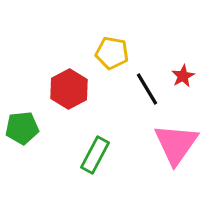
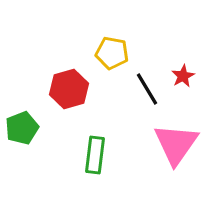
red hexagon: rotated 12 degrees clockwise
green pentagon: rotated 16 degrees counterclockwise
green rectangle: rotated 21 degrees counterclockwise
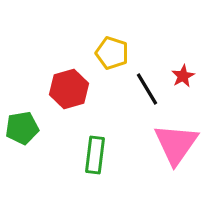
yellow pentagon: rotated 8 degrees clockwise
green pentagon: rotated 12 degrees clockwise
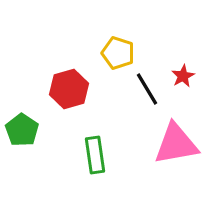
yellow pentagon: moved 6 px right
green pentagon: moved 2 px down; rotated 28 degrees counterclockwise
pink triangle: rotated 45 degrees clockwise
green rectangle: rotated 15 degrees counterclockwise
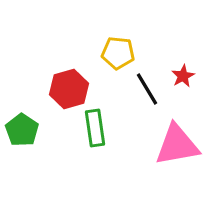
yellow pentagon: rotated 12 degrees counterclockwise
pink triangle: moved 1 px right, 1 px down
green rectangle: moved 27 px up
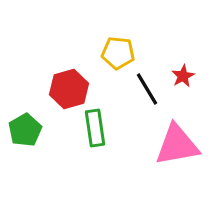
green pentagon: moved 3 px right; rotated 8 degrees clockwise
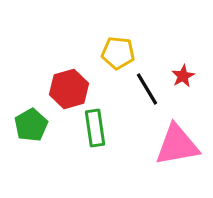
green pentagon: moved 6 px right, 5 px up
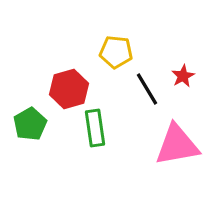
yellow pentagon: moved 2 px left, 1 px up
green pentagon: moved 1 px left, 1 px up
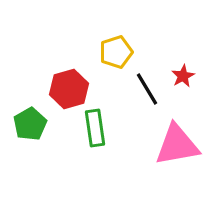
yellow pentagon: rotated 24 degrees counterclockwise
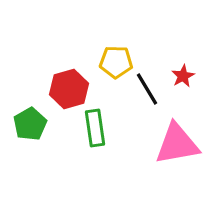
yellow pentagon: moved 10 px down; rotated 20 degrees clockwise
pink triangle: moved 1 px up
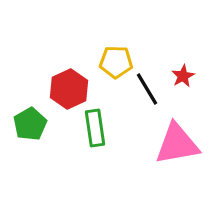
red hexagon: rotated 9 degrees counterclockwise
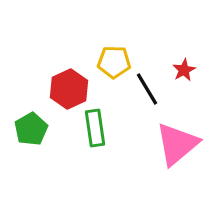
yellow pentagon: moved 2 px left
red star: moved 1 px right, 6 px up
green pentagon: moved 1 px right, 5 px down
pink triangle: rotated 30 degrees counterclockwise
